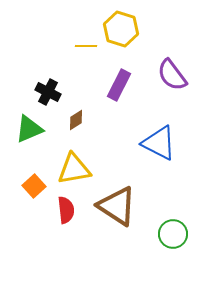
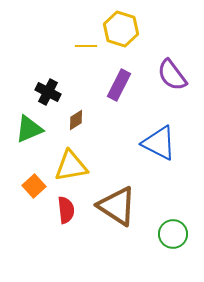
yellow triangle: moved 3 px left, 3 px up
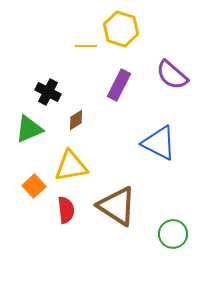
purple semicircle: rotated 12 degrees counterclockwise
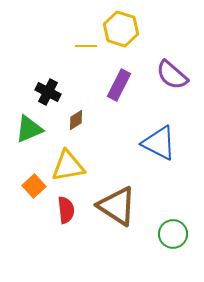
yellow triangle: moved 3 px left
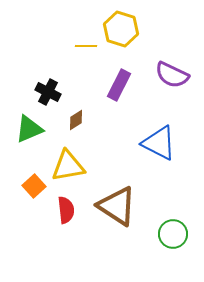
purple semicircle: rotated 16 degrees counterclockwise
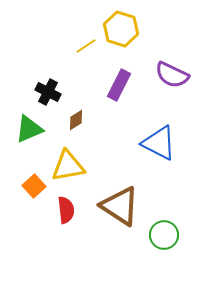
yellow line: rotated 35 degrees counterclockwise
brown triangle: moved 3 px right
green circle: moved 9 px left, 1 px down
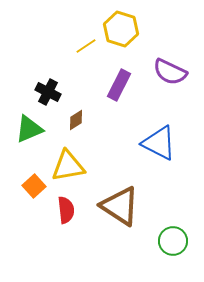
purple semicircle: moved 2 px left, 3 px up
green circle: moved 9 px right, 6 px down
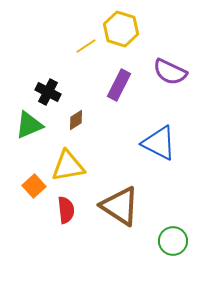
green triangle: moved 4 px up
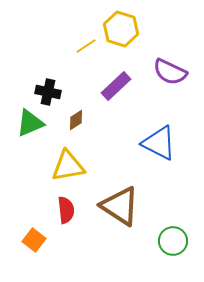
purple rectangle: moved 3 px left, 1 px down; rotated 20 degrees clockwise
black cross: rotated 15 degrees counterclockwise
green triangle: moved 1 px right, 2 px up
orange square: moved 54 px down; rotated 10 degrees counterclockwise
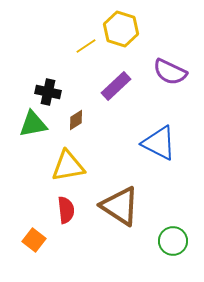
green triangle: moved 3 px right, 1 px down; rotated 12 degrees clockwise
